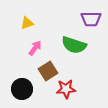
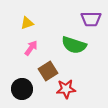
pink arrow: moved 4 px left
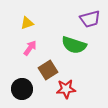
purple trapezoid: moved 1 px left; rotated 15 degrees counterclockwise
pink arrow: moved 1 px left
brown square: moved 1 px up
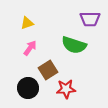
purple trapezoid: rotated 15 degrees clockwise
black circle: moved 6 px right, 1 px up
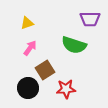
brown square: moved 3 px left
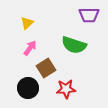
purple trapezoid: moved 1 px left, 4 px up
yellow triangle: rotated 24 degrees counterclockwise
brown square: moved 1 px right, 2 px up
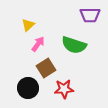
purple trapezoid: moved 1 px right
yellow triangle: moved 1 px right, 2 px down
pink arrow: moved 8 px right, 4 px up
red star: moved 2 px left
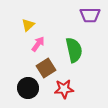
green semicircle: moved 5 px down; rotated 120 degrees counterclockwise
